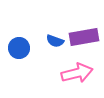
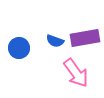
purple rectangle: moved 1 px right, 1 px down
pink arrow: moved 1 px left; rotated 68 degrees clockwise
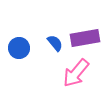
blue semicircle: moved 2 px down; rotated 150 degrees counterclockwise
pink arrow: rotated 76 degrees clockwise
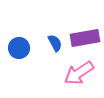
blue semicircle: rotated 12 degrees clockwise
pink arrow: moved 3 px right; rotated 16 degrees clockwise
